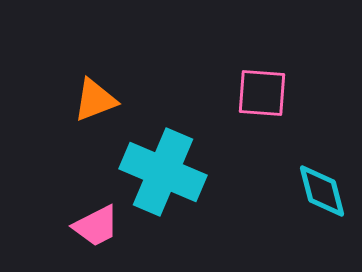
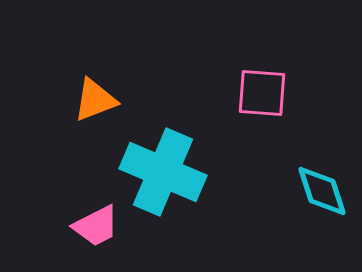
cyan diamond: rotated 4 degrees counterclockwise
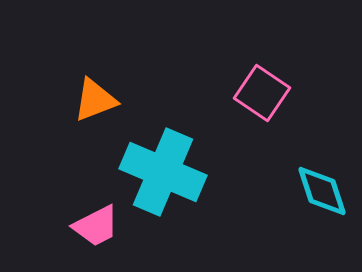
pink square: rotated 30 degrees clockwise
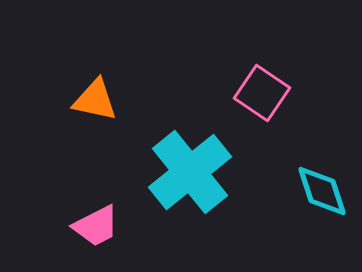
orange triangle: rotated 33 degrees clockwise
cyan cross: moved 27 px right; rotated 28 degrees clockwise
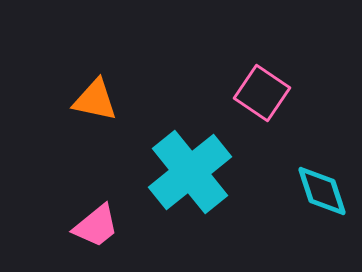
pink trapezoid: rotated 12 degrees counterclockwise
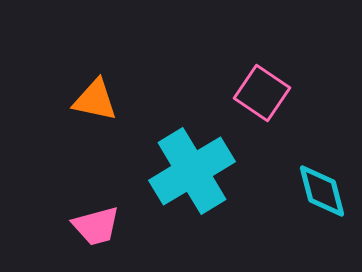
cyan cross: moved 2 px right, 1 px up; rotated 8 degrees clockwise
cyan diamond: rotated 4 degrees clockwise
pink trapezoid: rotated 24 degrees clockwise
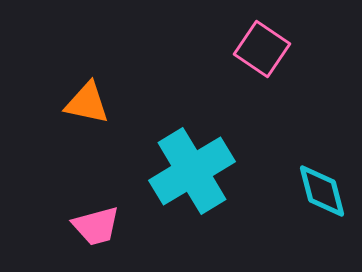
pink square: moved 44 px up
orange triangle: moved 8 px left, 3 px down
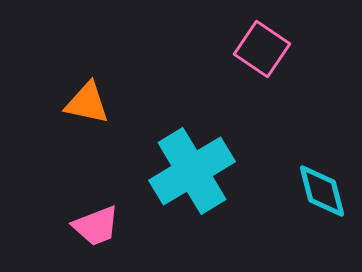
pink trapezoid: rotated 6 degrees counterclockwise
